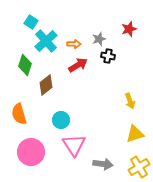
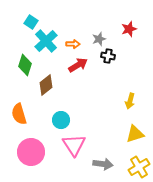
orange arrow: moved 1 px left
yellow arrow: rotated 35 degrees clockwise
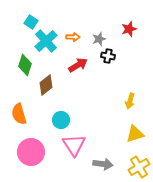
orange arrow: moved 7 px up
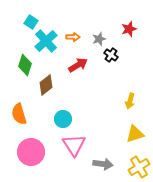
black cross: moved 3 px right, 1 px up; rotated 24 degrees clockwise
cyan circle: moved 2 px right, 1 px up
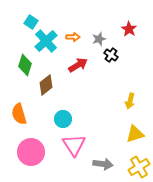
red star: rotated 21 degrees counterclockwise
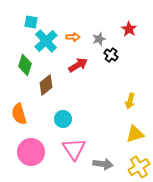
cyan square: rotated 24 degrees counterclockwise
pink triangle: moved 4 px down
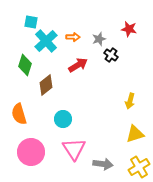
red star: rotated 21 degrees counterclockwise
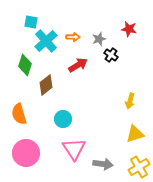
pink circle: moved 5 px left, 1 px down
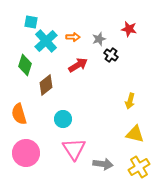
yellow triangle: rotated 30 degrees clockwise
